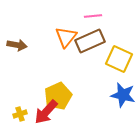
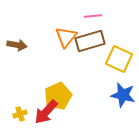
brown rectangle: rotated 8 degrees clockwise
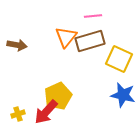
yellow cross: moved 2 px left
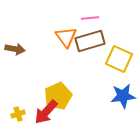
pink line: moved 3 px left, 2 px down
orange triangle: rotated 15 degrees counterclockwise
brown arrow: moved 2 px left, 4 px down
blue star: moved 1 px down; rotated 20 degrees counterclockwise
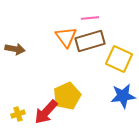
yellow pentagon: moved 9 px right
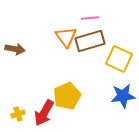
red arrow: moved 2 px left, 1 px down; rotated 12 degrees counterclockwise
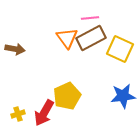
orange triangle: moved 1 px right, 1 px down
brown rectangle: moved 1 px right, 3 px up; rotated 12 degrees counterclockwise
yellow square: moved 1 px right, 10 px up
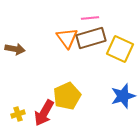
brown rectangle: rotated 12 degrees clockwise
blue star: rotated 10 degrees counterclockwise
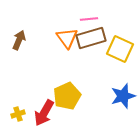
pink line: moved 1 px left, 1 px down
brown arrow: moved 4 px right, 9 px up; rotated 78 degrees counterclockwise
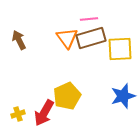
brown arrow: rotated 48 degrees counterclockwise
yellow square: rotated 28 degrees counterclockwise
